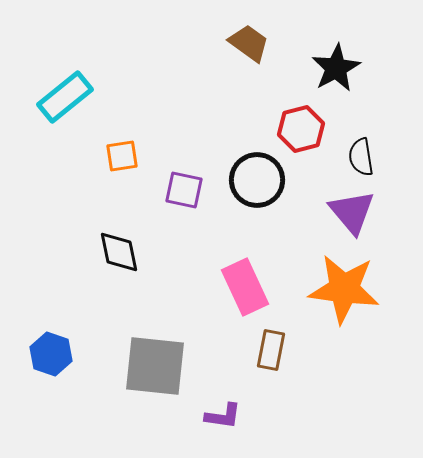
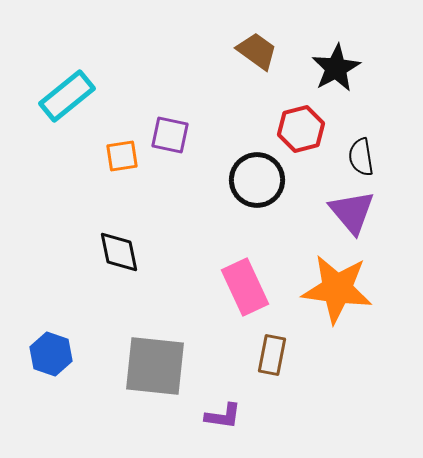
brown trapezoid: moved 8 px right, 8 px down
cyan rectangle: moved 2 px right, 1 px up
purple square: moved 14 px left, 55 px up
orange star: moved 7 px left
brown rectangle: moved 1 px right, 5 px down
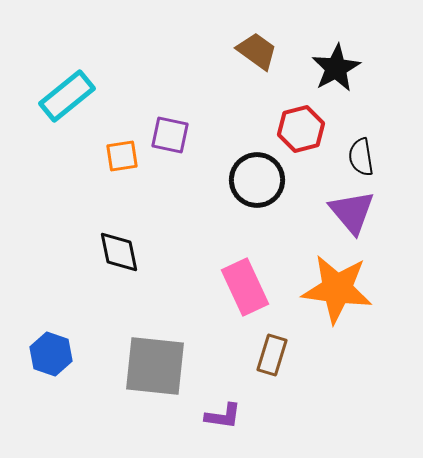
brown rectangle: rotated 6 degrees clockwise
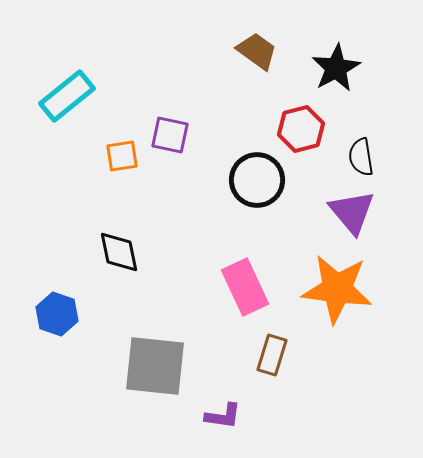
blue hexagon: moved 6 px right, 40 px up
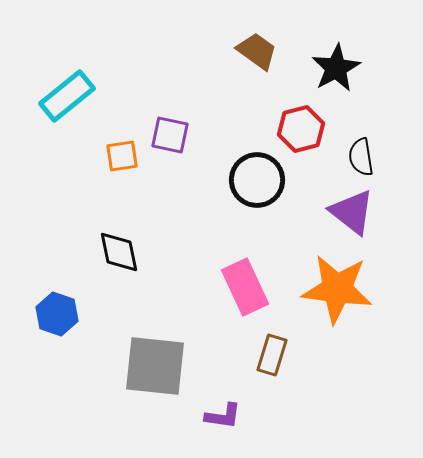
purple triangle: rotated 12 degrees counterclockwise
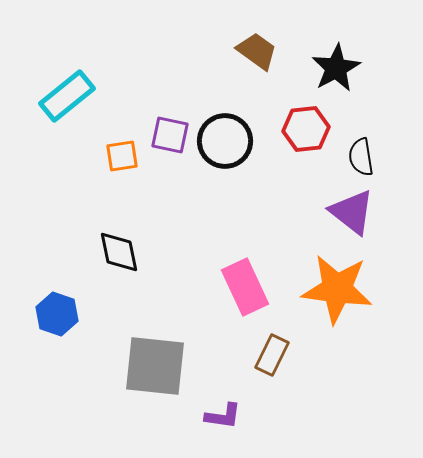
red hexagon: moved 5 px right; rotated 9 degrees clockwise
black circle: moved 32 px left, 39 px up
brown rectangle: rotated 9 degrees clockwise
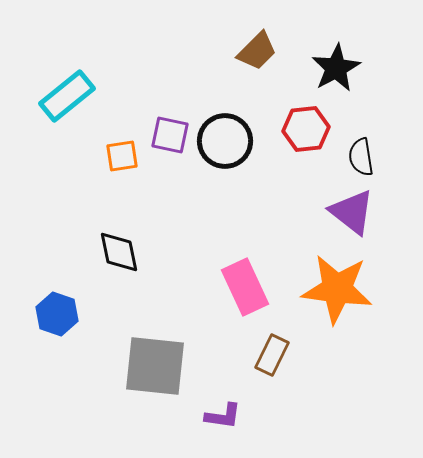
brown trapezoid: rotated 99 degrees clockwise
